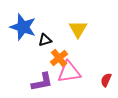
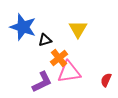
purple L-shape: rotated 15 degrees counterclockwise
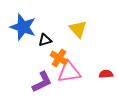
yellow triangle: rotated 12 degrees counterclockwise
orange cross: rotated 18 degrees counterclockwise
red semicircle: moved 6 px up; rotated 64 degrees clockwise
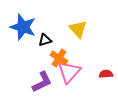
pink triangle: rotated 40 degrees counterclockwise
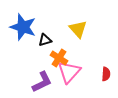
red semicircle: rotated 96 degrees clockwise
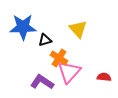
blue star: rotated 20 degrees counterclockwise
red semicircle: moved 2 px left, 3 px down; rotated 88 degrees counterclockwise
purple L-shape: rotated 120 degrees counterclockwise
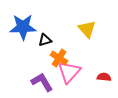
yellow triangle: moved 9 px right
purple L-shape: rotated 25 degrees clockwise
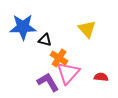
black triangle: rotated 32 degrees clockwise
pink triangle: moved 1 px left, 1 px down
red semicircle: moved 3 px left
purple L-shape: moved 6 px right
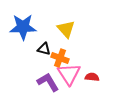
yellow triangle: moved 21 px left
black triangle: moved 1 px left, 9 px down
orange cross: moved 1 px right; rotated 12 degrees counterclockwise
pink triangle: moved 1 px right, 1 px down; rotated 15 degrees counterclockwise
red semicircle: moved 9 px left
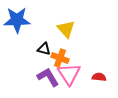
blue star: moved 6 px left, 7 px up
red semicircle: moved 7 px right
purple L-shape: moved 5 px up
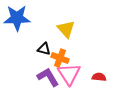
blue star: moved 2 px up
